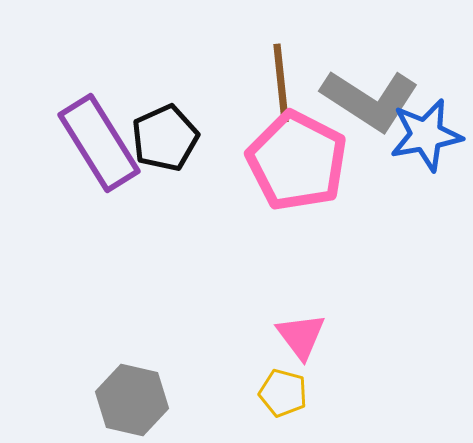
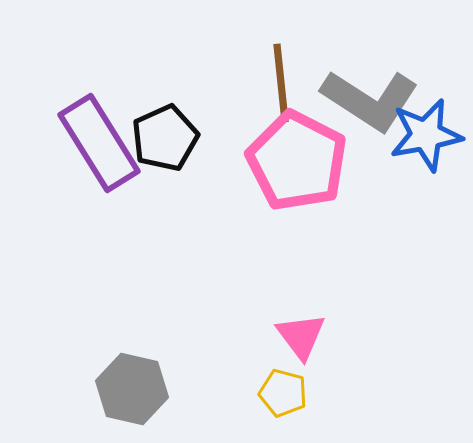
gray hexagon: moved 11 px up
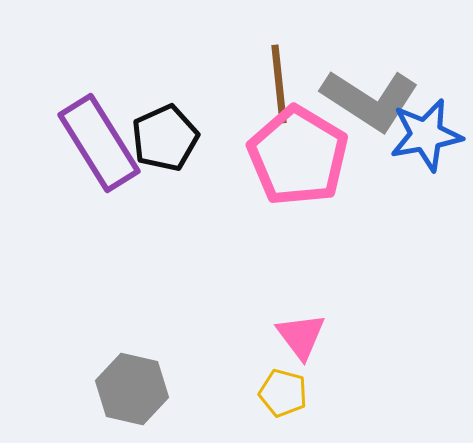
brown line: moved 2 px left, 1 px down
pink pentagon: moved 1 px right, 5 px up; rotated 4 degrees clockwise
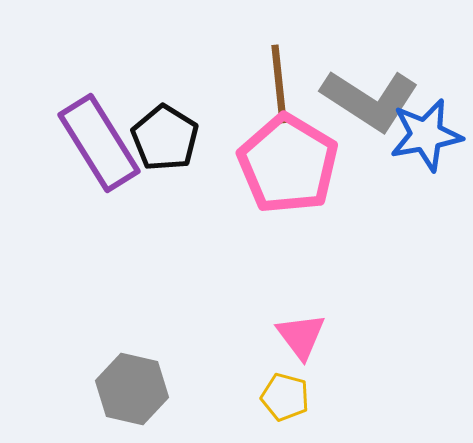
black pentagon: rotated 16 degrees counterclockwise
pink pentagon: moved 10 px left, 8 px down
yellow pentagon: moved 2 px right, 4 px down
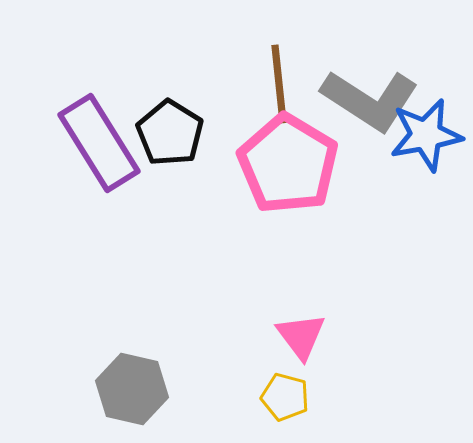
black pentagon: moved 5 px right, 5 px up
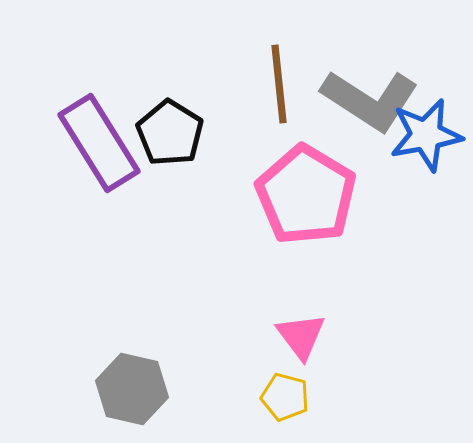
pink pentagon: moved 18 px right, 31 px down
